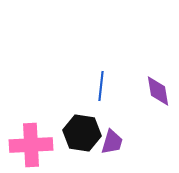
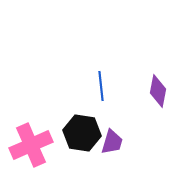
blue line: rotated 12 degrees counterclockwise
purple diamond: rotated 20 degrees clockwise
pink cross: rotated 21 degrees counterclockwise
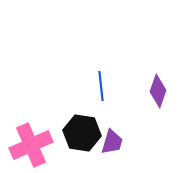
purple diamond: rotated 8 degrees clockwise
